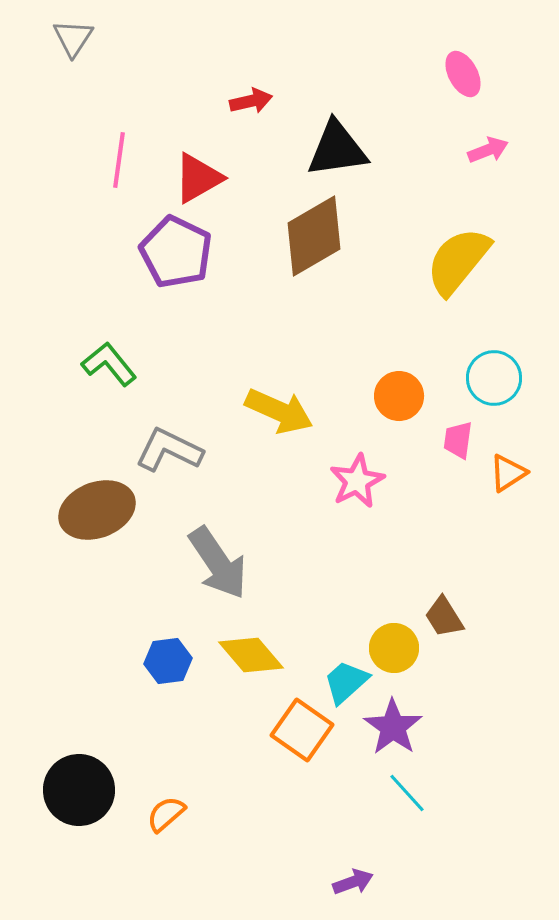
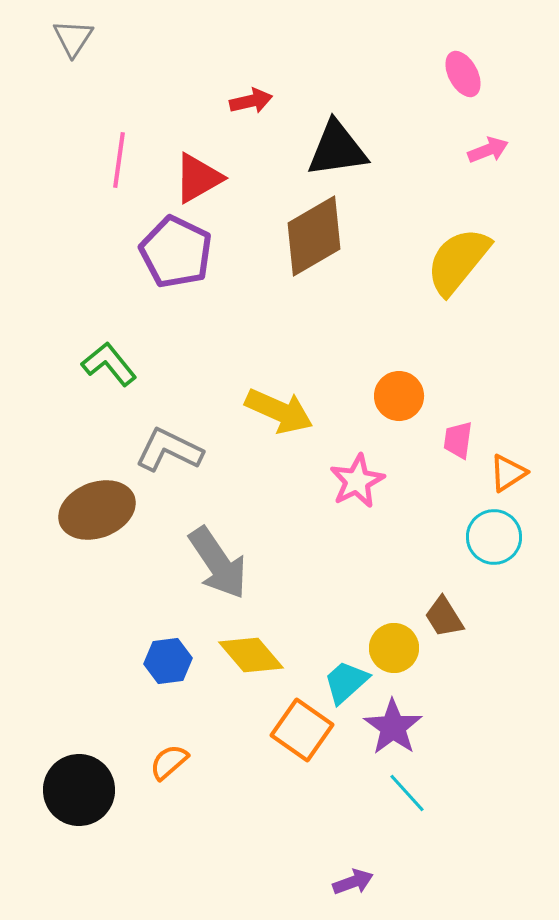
cyan circle: moved 159 px down
orange semicircle: moved 3 px right, 52 px up
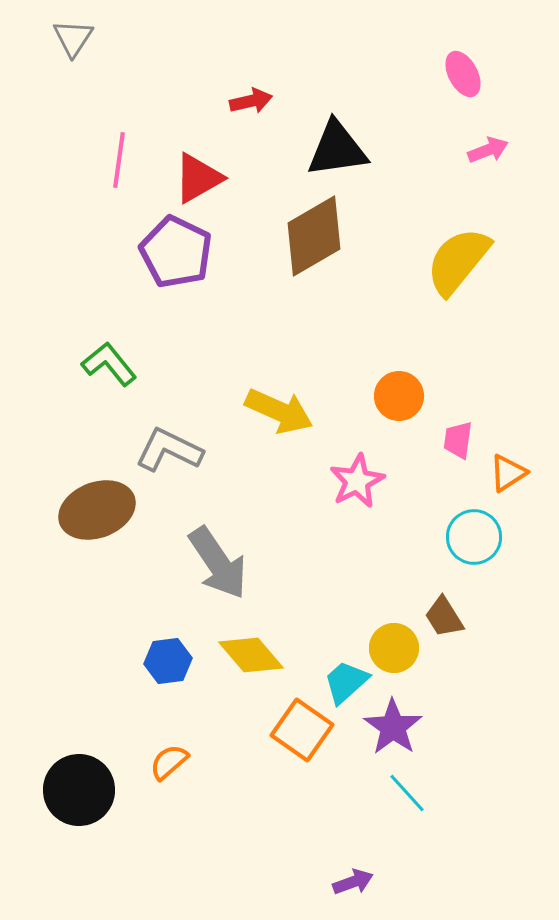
cyan circle: moved 20 px left
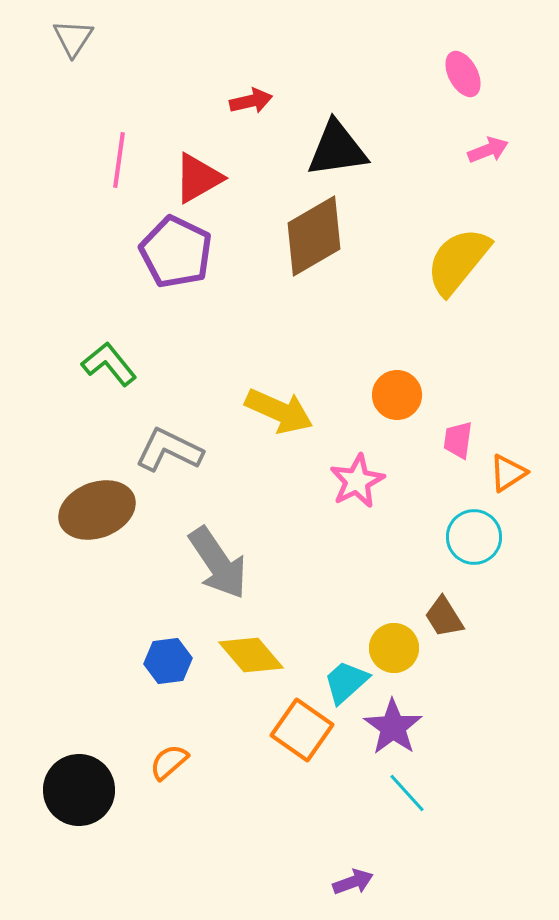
orange circle: moved 2 px left, 1 px up
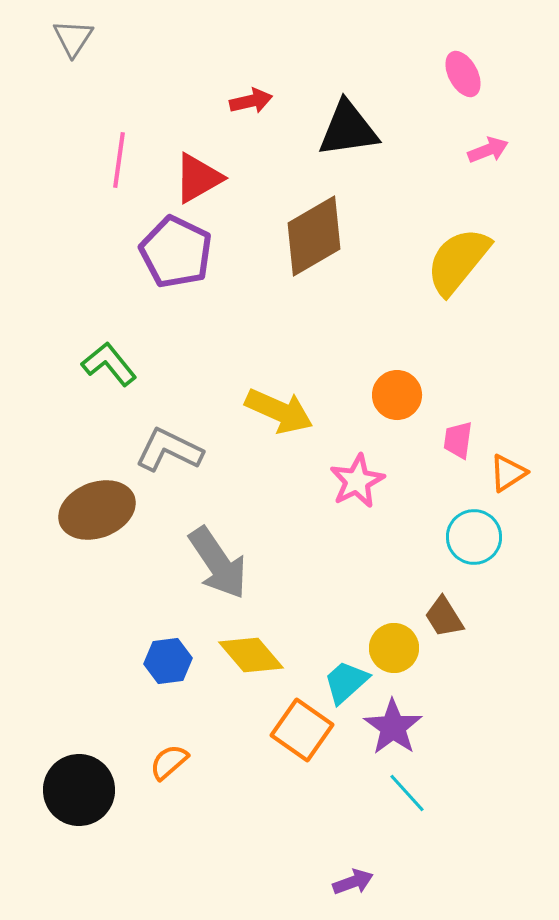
black triangle: moved 11 px right, 20 px up
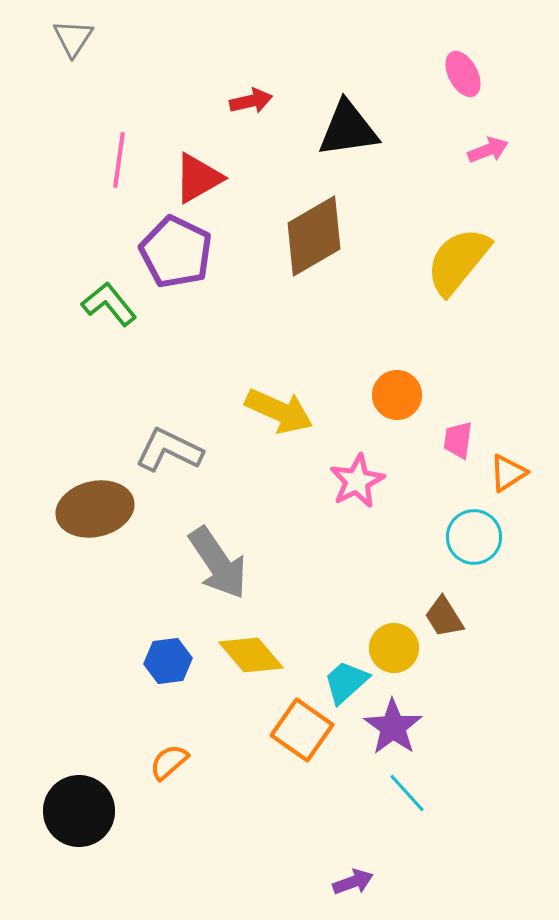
green L-shape: moved 60 px up
brown ellipse: moved 2 px left, 1 px up; rotated 8 degrees clockwise
black circle: moved 21 px down
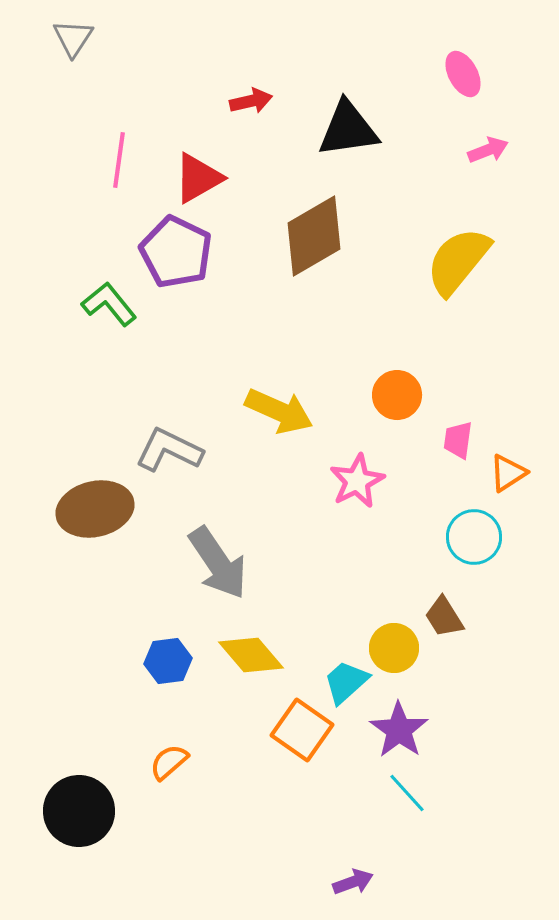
purple star: moved 6 px right, 3 px down
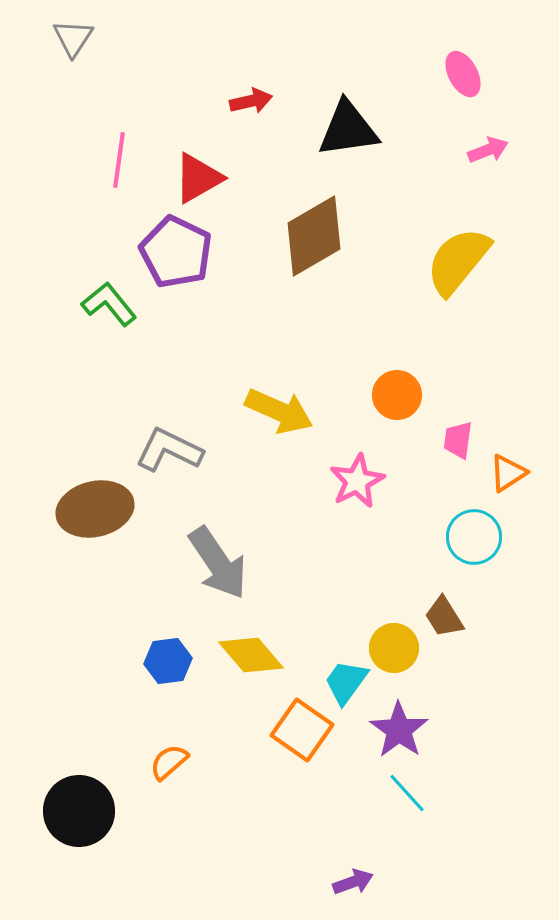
cyan trapezoid: rotated 12 degrees counterclockwise
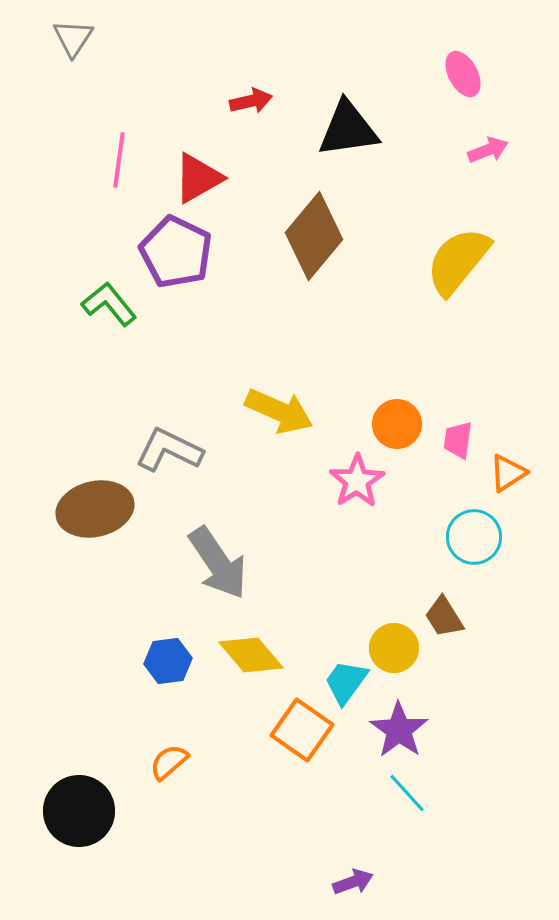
brown diamond: rotated 20 degrees counterclockwise
orange circle: moved 29 px down
pink star: rotated 6 degrees counterclockwise
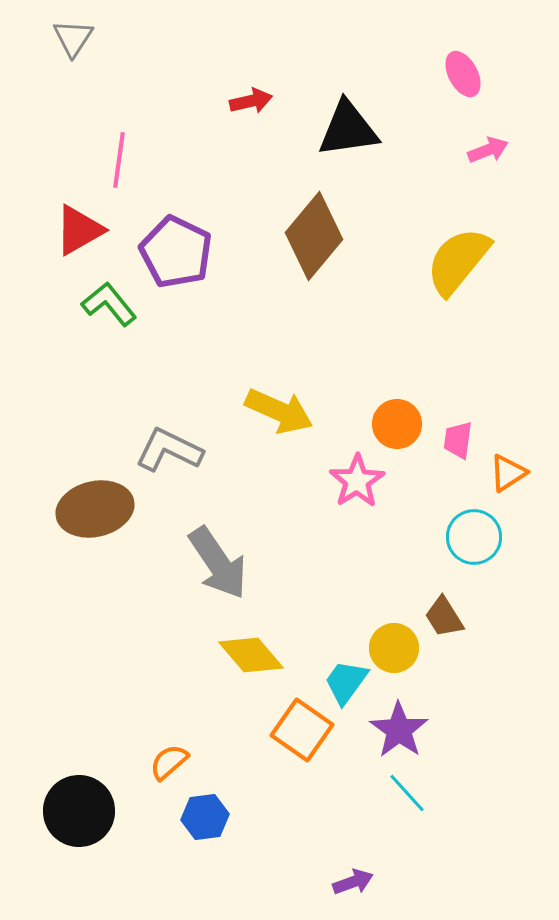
red triangle: moved 119 px left, 52 px down
blue hexagon: moved 37 px right, 156 px down
